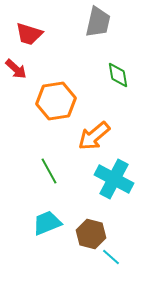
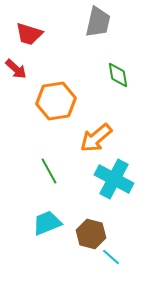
orange arrow: moved 2 px right, 2 px down
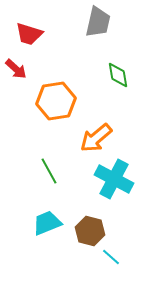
brown hexagon: moved 1 px left, 3 px up
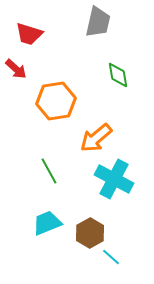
brown hexagon: moved 2 px down; rotated 16 degrees clockwise
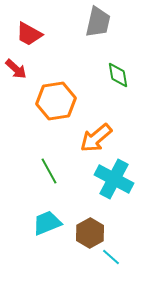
red trapezoid: rotated 12 degrees clockwise
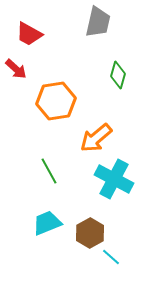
green diamond: rotated 24 degrees clockwise
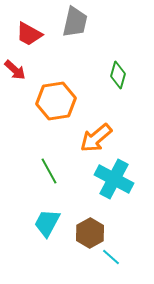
gray trapezoid: moved 23 px left
red arrow: moved 1 px left, 1 px down
cyan trapezoid: rotated 40 degrees counterclockwise
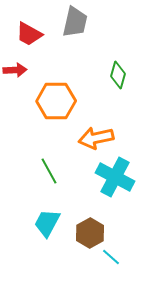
red arrow: rotated 45 degrees counterclockwise
orange hexagon: rotated 9 degrees clockwise
orange arrow: rotated 28 degrees clockwise
cyan cross: moved 1 px right, 2 px up
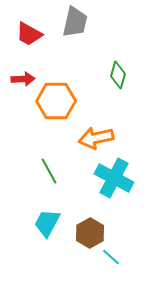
red arrow: moved 8 px right, 9 px down
cyan cross: moved 1 px left, 1 px down
